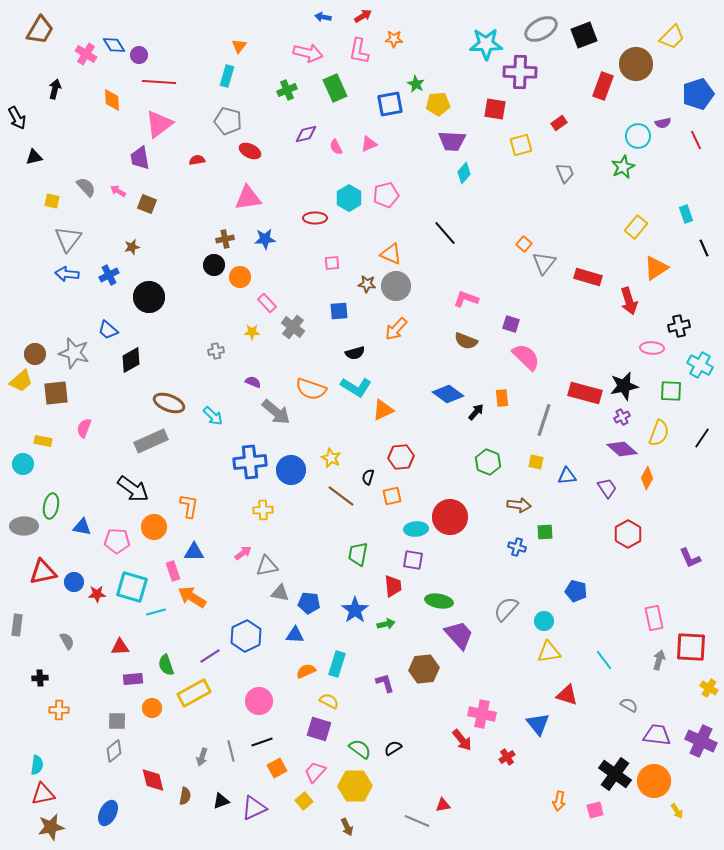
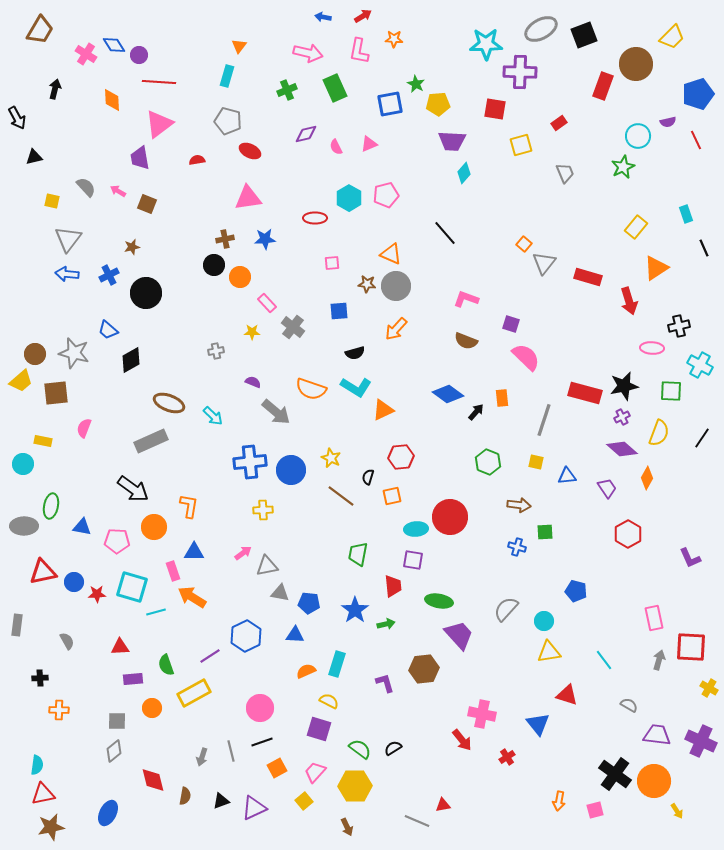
purple semicircle at (663, 123): moved 5 px right, 1 px up
black circle at (149, 297): moved 3 px left, 4 px up
pink circle at (259, 701): moved 1 px right, 7 px down
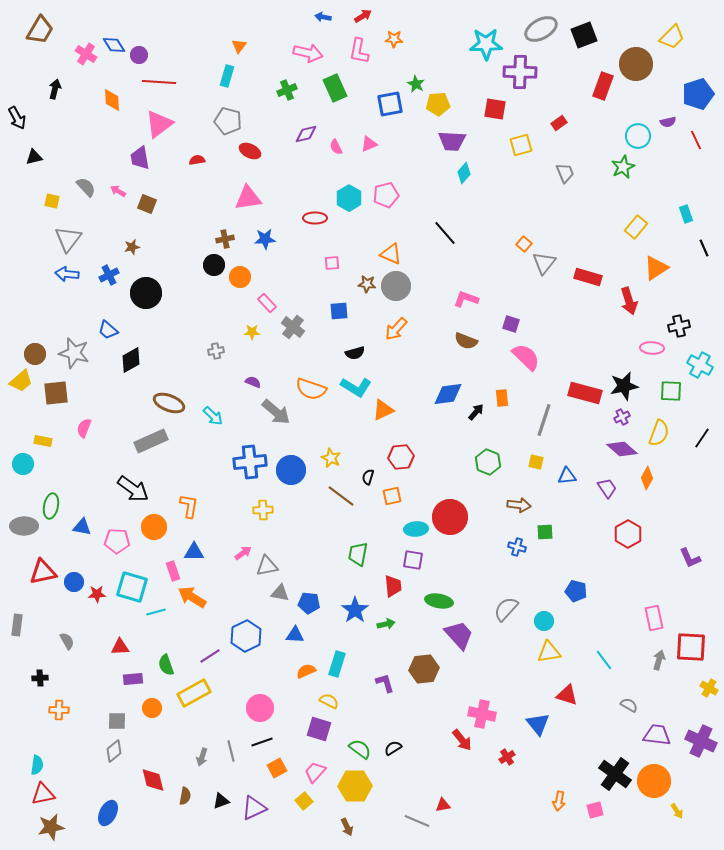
blue diamond at (448, 394): rotated 44 degrees counterclockwise
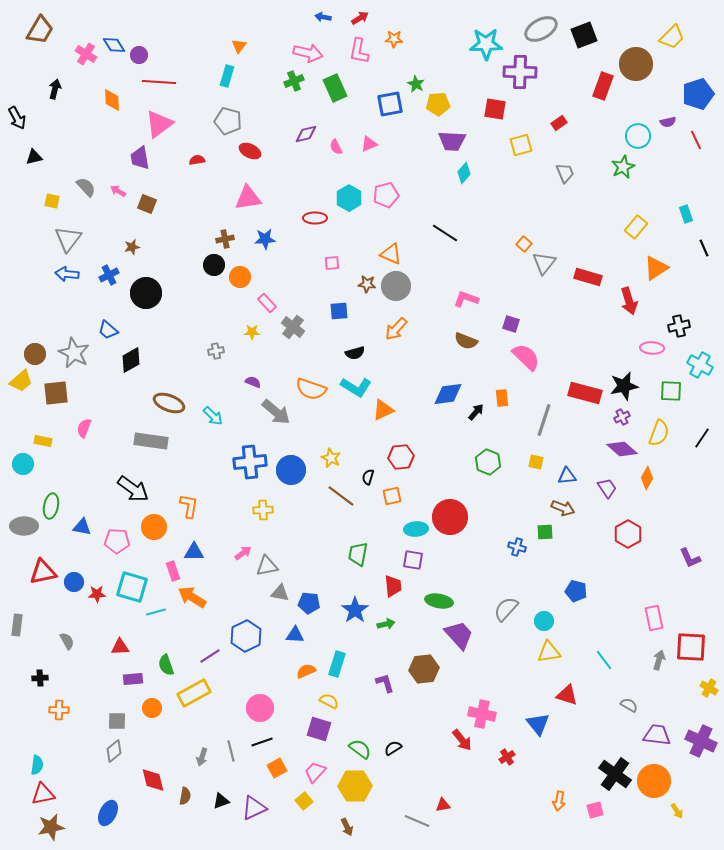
red arrow at (363, 16): moved 3 px left, 2 px down
green cross at (287, 90): moved 7 px right, 9 px up
black line at (445, 233): rotated 16 degrees counterclockwise
gray star at (74, 353): rotated 12 degrees clockwise
gray rectangle at (151, 441): rotated 32 degrees clockwise
brown arrow at (519, 505): moved 44 px right, 3 px down; rotated 15 degrees clockwise
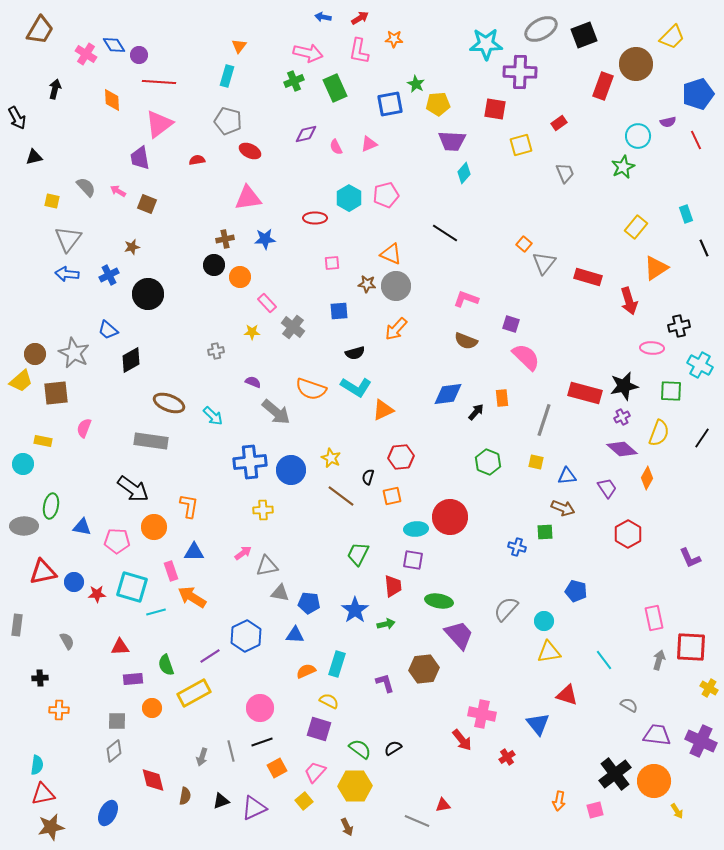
black circle at (146, 293): moved 2 px right, 1 px down
green trapezoid at (358, 554): rotated 15 degrees clockwise
pink rectangle at (173, 571): moved 2 px left
black cross at (615, 774): rotated 16 degrees clockwise
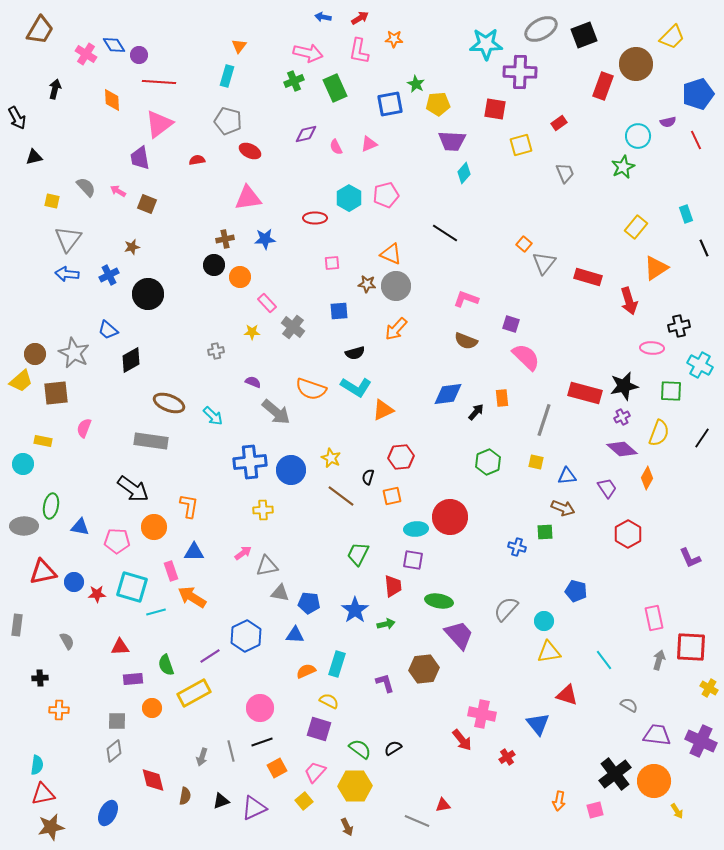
green hexagon at (488, 462): rotated 15 degrees clockwise
blue triangle at (82, 527): moved 2 px left
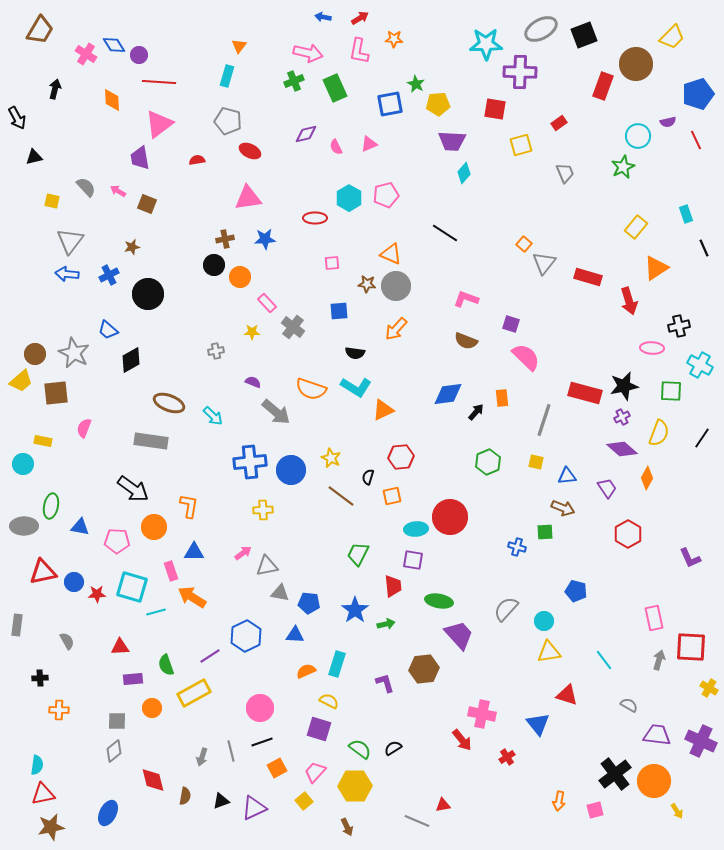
gray triangle at (68, 239): moved 2 px right, 2 px down
black semicircle at (355, 353): rotated 24 degrees clockwise
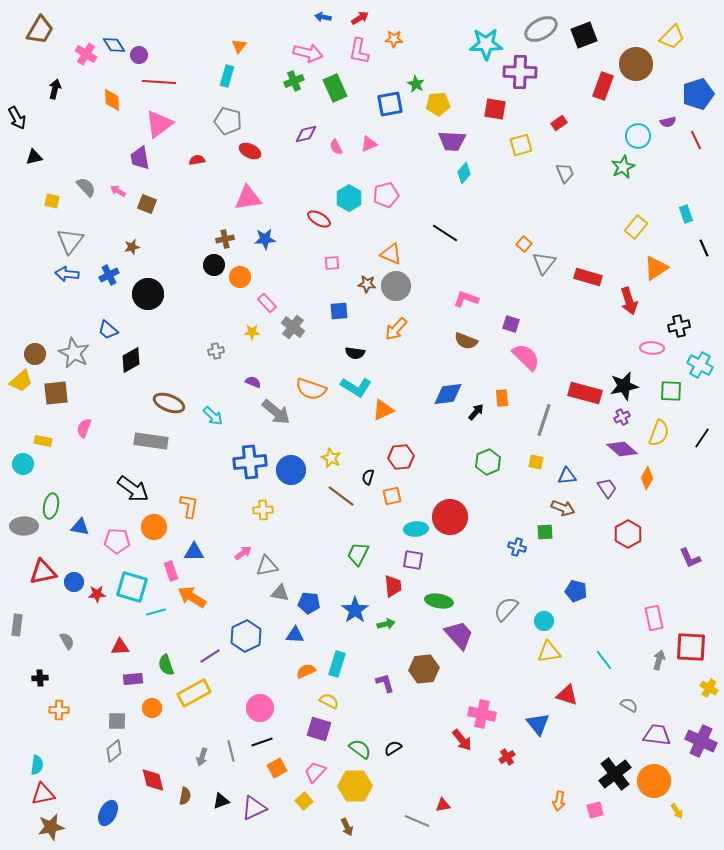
red ellipse at (315, 218): moved 4 px right, 1 px down; rotated 30 degrees clockwise
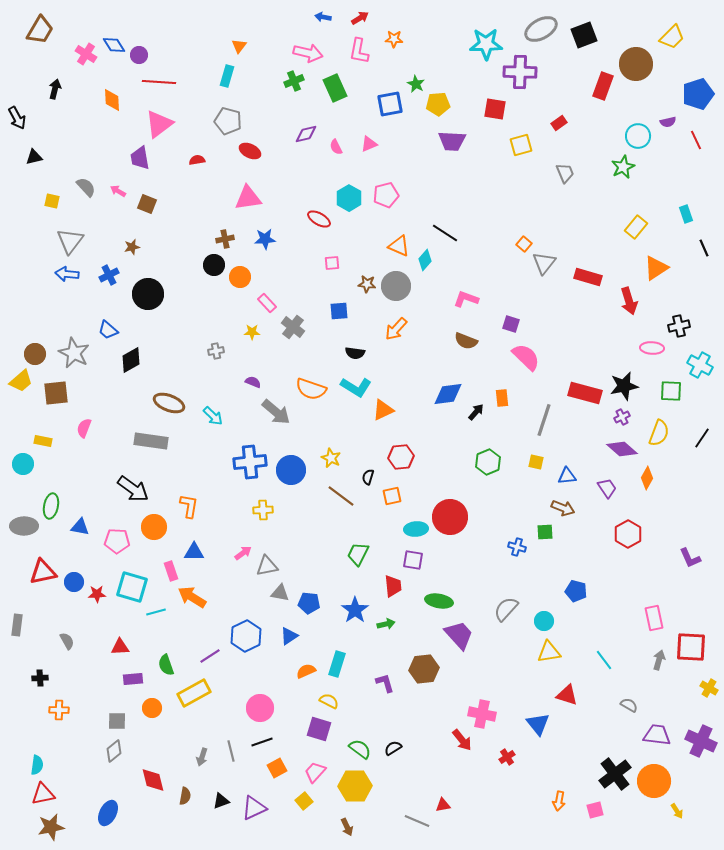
cyan diamond at (464, 173): moved 39 px left, 87 px down
orange triangle at (391, 254): moved 8 px right, 8 px up
blue triangle at (295, 635): moved 6 px left, 1 px down; rotated 36 degrees counterclockwise
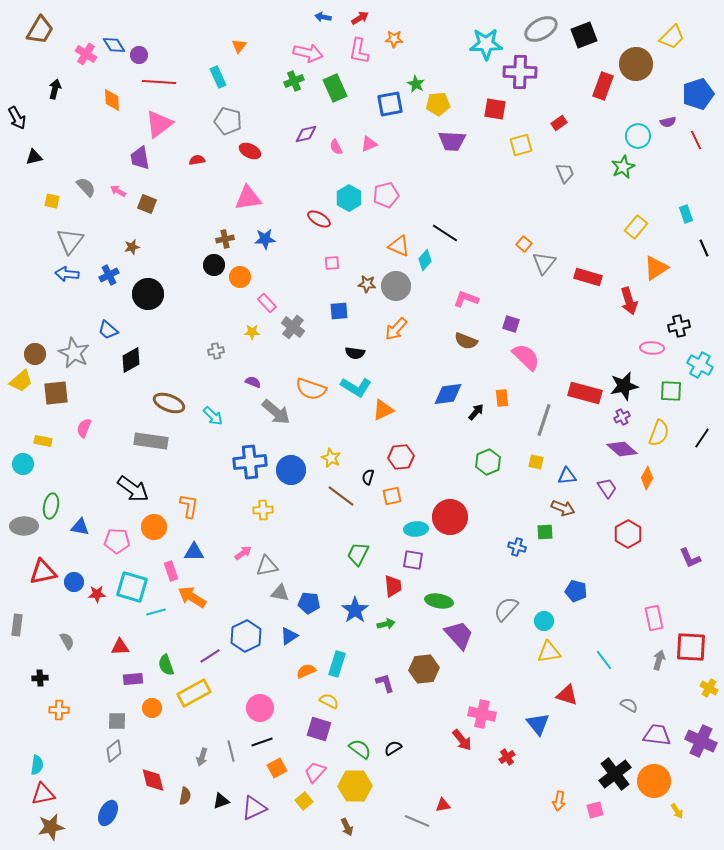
cyan rectangle at (227, 76): moved 9 px left, 1 px down; rotated 40 degrees counterclockwise
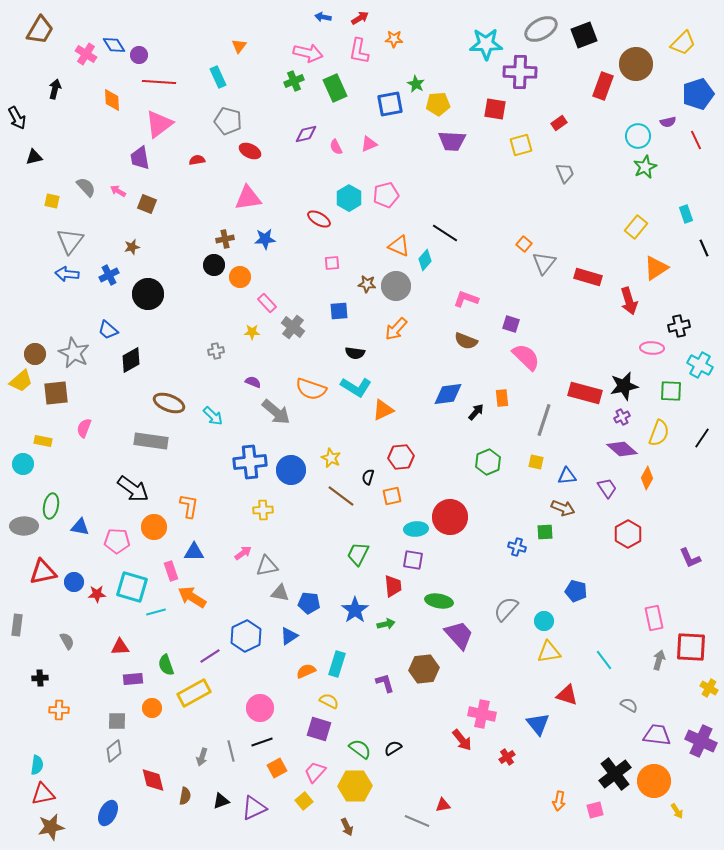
yellow trapezoid at (672, 37): moved 11 px right, 6 px down
green star at (623, 167): moved 22 px right
